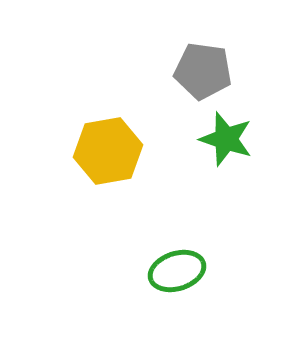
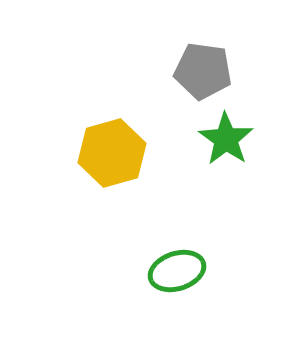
green star: rotated 16 degrees clockwise
yellow hexagon: moved 4 px right, 2 px down; rotated 6 degrees counterclockwise
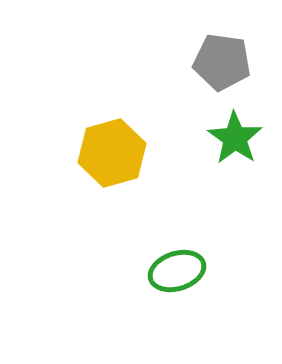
gray pentagon: moved 19 px right, 9 px up
green star: moved 9 px right, 1 px up
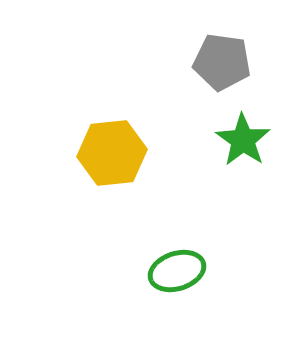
green star: moved 8 px right, 2 px down
yellow hexagon: rotated 10 degrees clockwise
